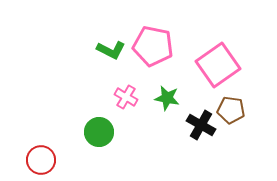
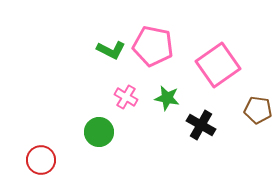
brown pentagon: moved 27 px right
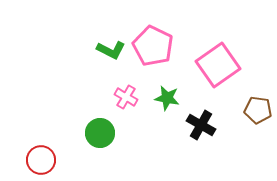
pink pentagon: rotated 15 degrees clockwise
green circle: moved 1 px right, 1 px down
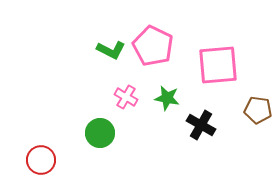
pink square: rotated 30 degrees clockwise
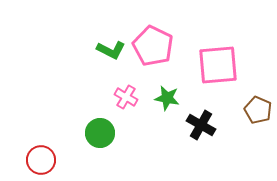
brown pentagon: rotated 16 degrees clockwise
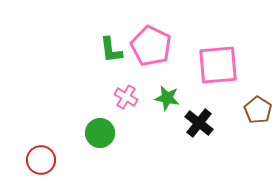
pink pentagon: moved 2 px left
green L-shape: rotated 56 degrees clockwise
brown pentagon: rotated 8 degrees clockwise
black cross: moved 2 px left, 2 px up; rotated 8 degrees clockwise
